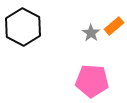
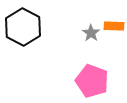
orange rectangle: rotated 42 degrees clockwise
pink pentagon: rotated 16 degrees clockwise
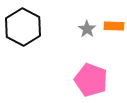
gray star: moved 4 px left, 4 px up
pink pentagon: moved 1 px left, 1 px up
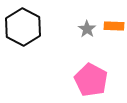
pink pentagon: rotated 8 degrees clockwise
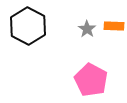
black hexagon: moved 5 px right, 1 px up
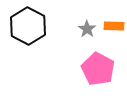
pink pentagon: moved 7 px right, 11 px up
